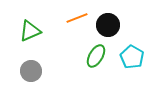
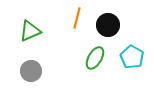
orange line: rotated 55 degrees counterclockwise
green ellipse: moved 1 px left, 2 px down
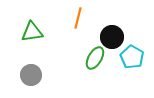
orange line: moved 1 px right
black circle: moved 4 px right, 12 px down
green triangle: moved 2 px right, 1 px down; rotated 15 degrees clockwise
gray circle: moved 4 px down
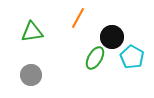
orange line: rotated 15 degrees clockwise
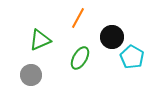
green triangle: moved 8 px right, 8 px down; rotated 15 degrees counterclockwise
green ellipse: moved 15 px left
